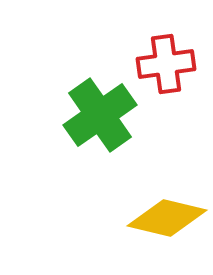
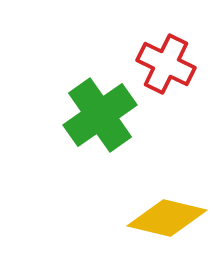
red cross: rotated 34 degrees clockwise
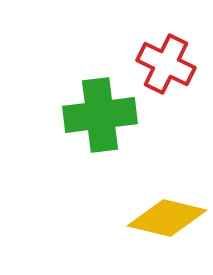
green cross: rotated 28 degrees clockwise
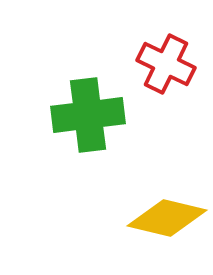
green cross: moved 12 px left
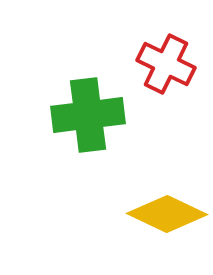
yellow diamond: moved 4 px up; rotated 12 degrees clockwise
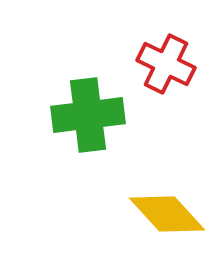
yellow diamond: rotated 22 degrees clockwise
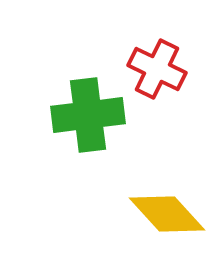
red cross: moved 9 px left, 5 px down
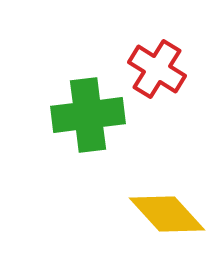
red cross: rotated 6 degrees clockwise
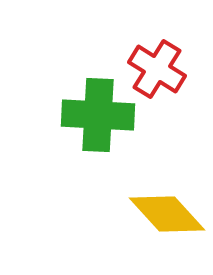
green cross: moved 10 px right; rotated 10 degrees clockwise
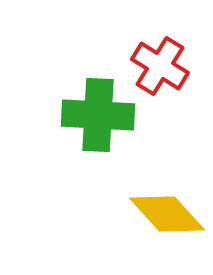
red cross: moved 3 px right, 3 px up
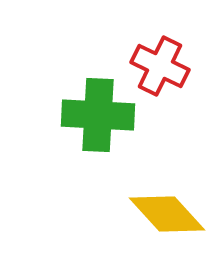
red cross: rotated 6 degrees counterclockwise
